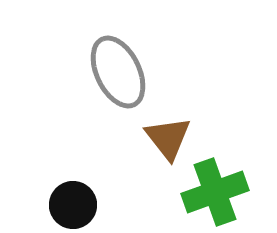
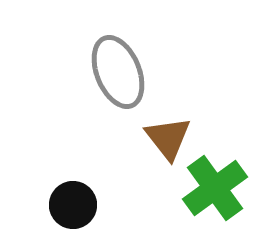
gray ellipse: rotated 4 degrees clockwise
green cross: moved 4 px up; rotated 16 degrees counterclockwise
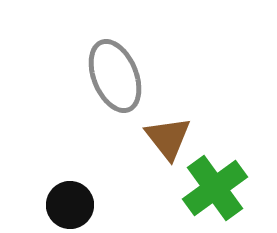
gray ellipse: moved 3 px left, 4 px down
black circle: moved 3 px left
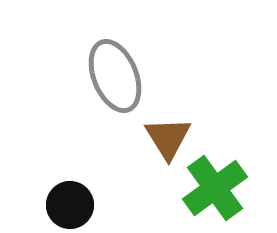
brown triangle: rotated 6 degrees clockwise
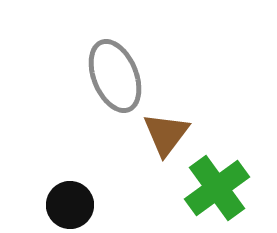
brown triangle: moved 2 px left, 4 px up; rotated 9 degrees clockwise
green cross: moved 2 px right
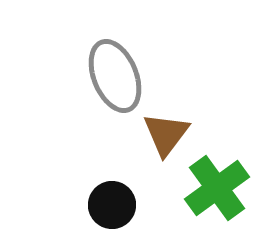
black circle: moved 42 px right
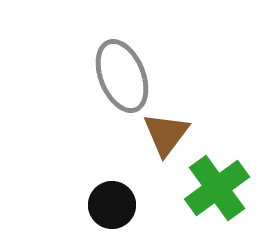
gray ellipse: moved 7 px right
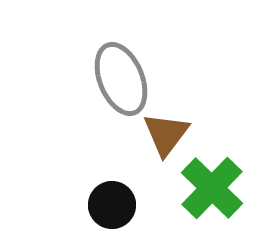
gray ellipse: moved 1 px left, 3 px down
green cross: moved 5 px left; rotated 10 degrees counterclockwise
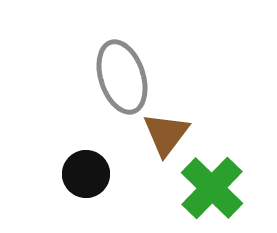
gray ellipse: moved 1 px right, 2 px up; rotated 4 degrees clockwise
black circle: moved 26 px left, 31 px up
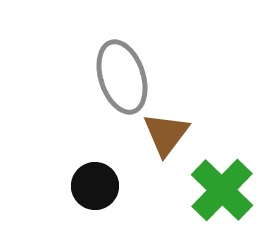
black circle: moved 9 px right, 12 px down
green cross: moved 10 px right, 2 px down
